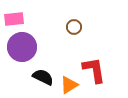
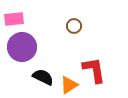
brown circle: moved 1 px up
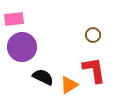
brown circle: moved 19 px right, 9 px down
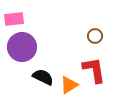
brown circle: moved 2 px right, 1 px down
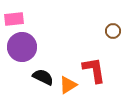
brown circle: moved 18 px right, 5 px up
orange triangle: moved 1 px left
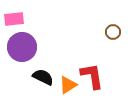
brown circle: moved 1 px down
red L-shape: moved 2 px left, 6 px down
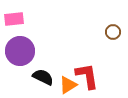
purple circle: moved 2 px left, 4 px down
red L-shape: moved 5 px left
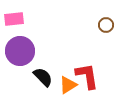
brown circle: moved 7 px left, 7 px up
black semicircle: rotated 20 degrees clockwise
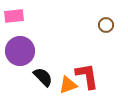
pink rectangle: moved 3 px up
orange triangle: rotated 12 degrees clockwise
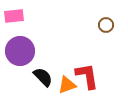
orange triangle: moved 1 px left
